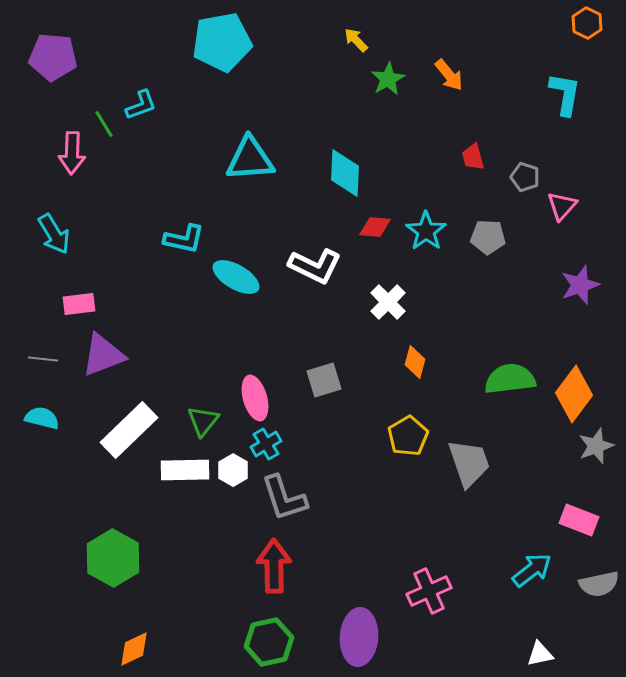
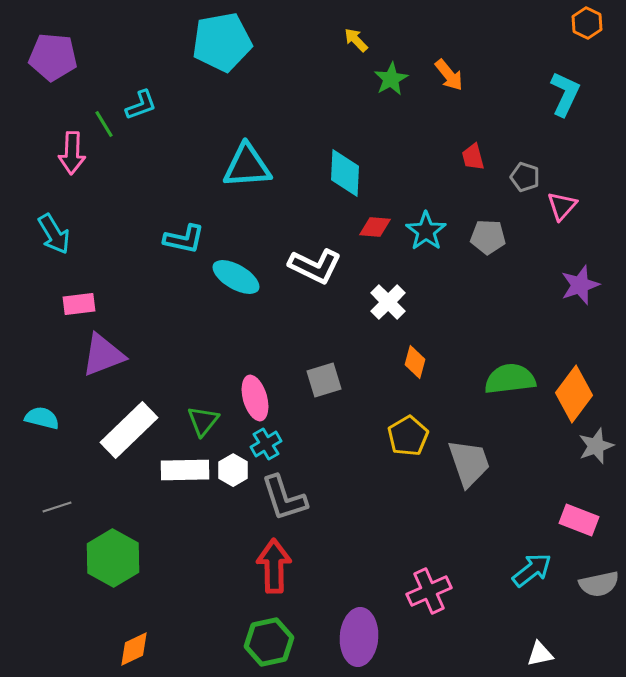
green star at (388, 79): moved 3 px right
cyan L-shape at (565, 94): rotated 15 degrees clockwise
cyan triangle at (250, 159): moved 3 px left, 7 px down
gray line at (43, 359): moved 14 px right, 148 px down; rotated 24 degrees counterclockwise
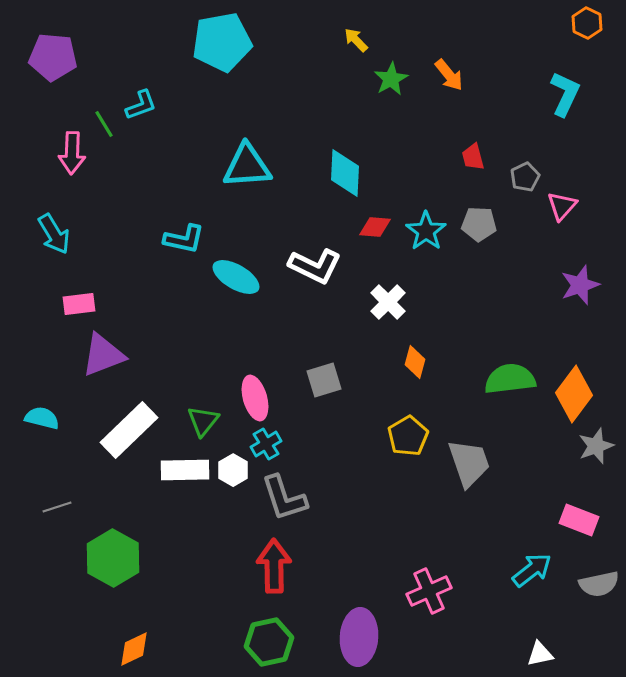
gray pentagon at (525, 177): rotated 28 degrees clockwise
gray pentagon at (488, 237): moved 9 px left, 13 px up
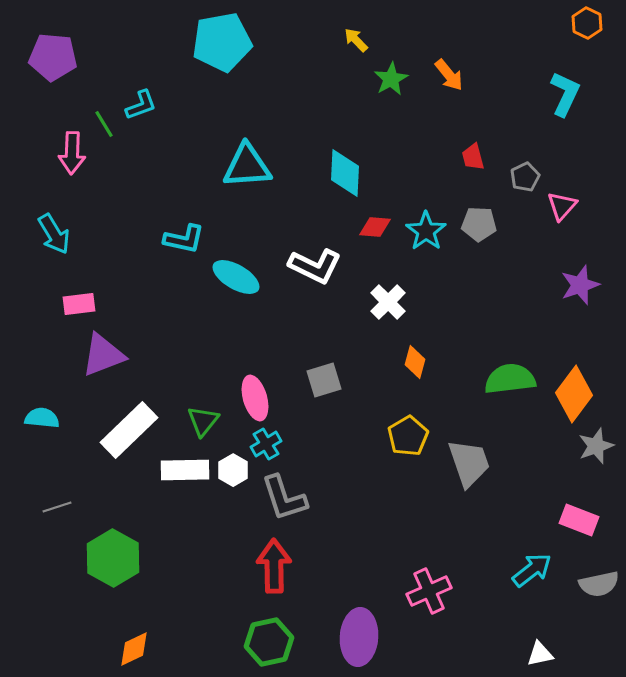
cyan semicircle at (42, 418): rotated 8 degrees counterclockwise
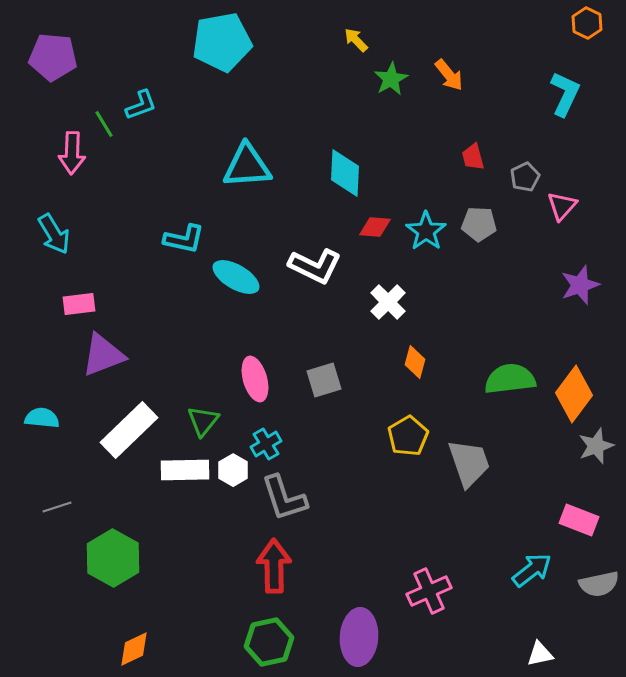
pink ellipse at (255, 398): moved 19 px up
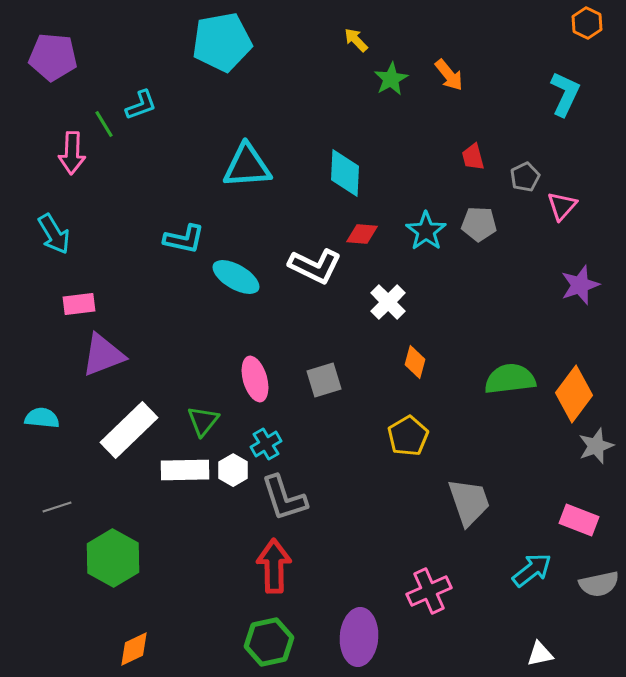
red diamond at (375, 227): moved 13 px left, 7 px down
gray trapezoid at (469, 463): moved 39 px down
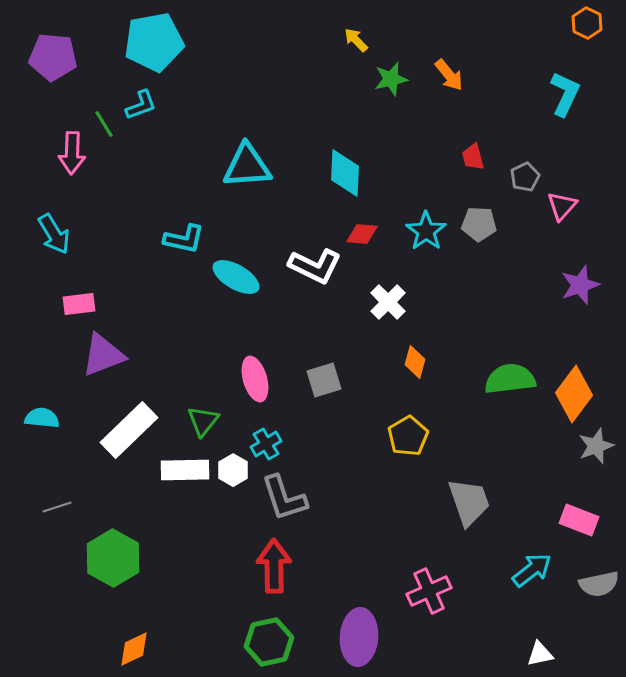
cyan pentagon at (222, 42): moved 68 px left
green star at (391, 79): rotated 16 degrees clockwise
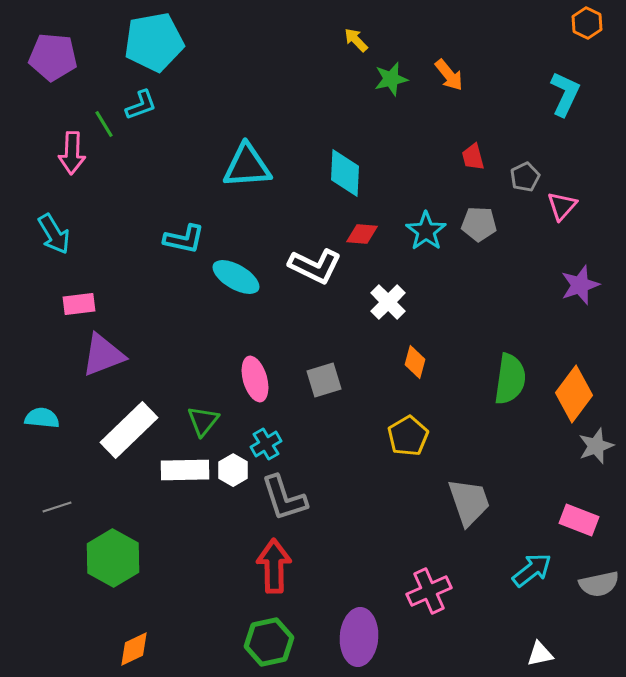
green semicircle at (510, 379): rotated 105 degrees clockwise
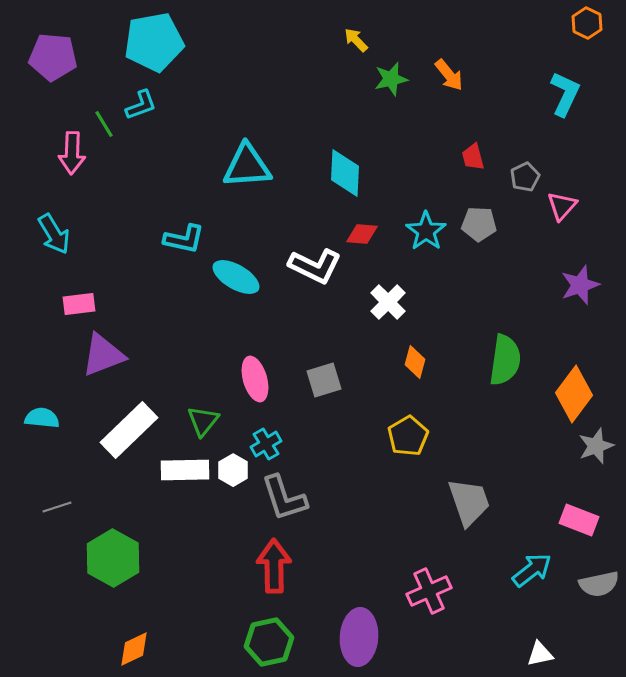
green semicircle at (510, 379): moved 5 px left, 19 px up
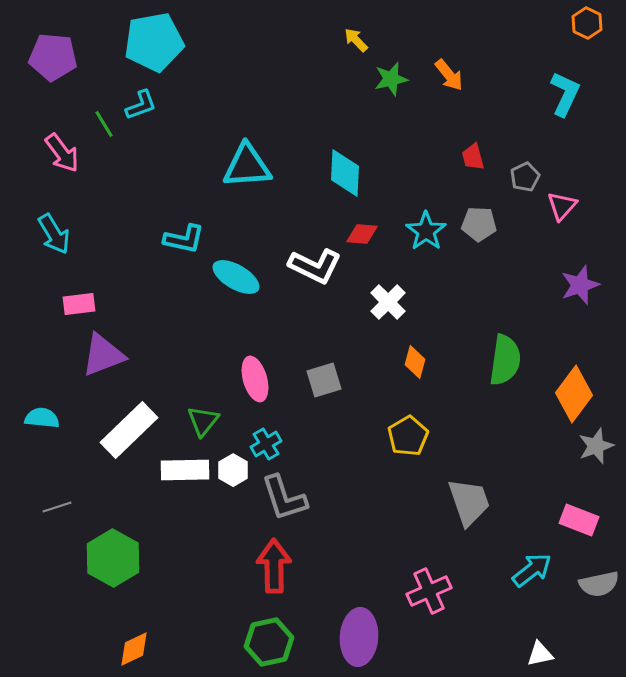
pink arrow at (72, 153): moved 10 px left; rotated 39 degrees counterclockwise
